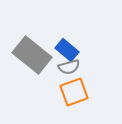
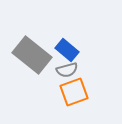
gray semicircle: moved 2 px left, 3 px down
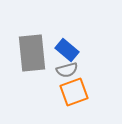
gray rectangle: moved 2 px up; rotated 45 degrees clockwise
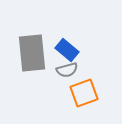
orange square: moved 10 px right, 1 px down
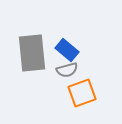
orange square: moved 2 px left
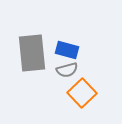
blue rectangle: rotated 25 degrees counterclockwise
orange square: rotated 24 degrees counterclockwise
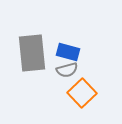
blue rectangle: moved 1 px right, 2 px down
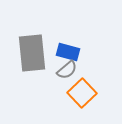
gray semicircle: rotated 25 degrees counterclockwise
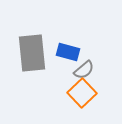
gray semicircle: moved 17 px right
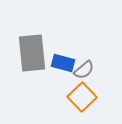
blue rectangle: moved 5 px left, 11 px down
orange square: moved 4 px down
